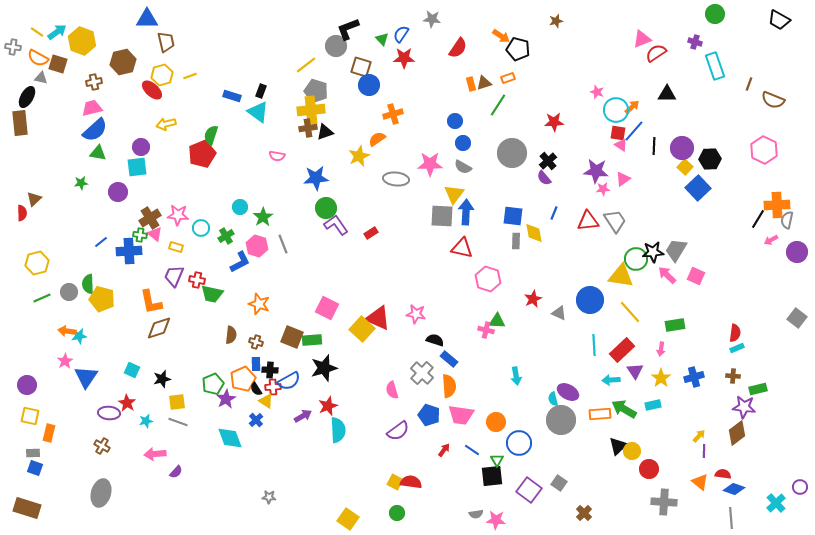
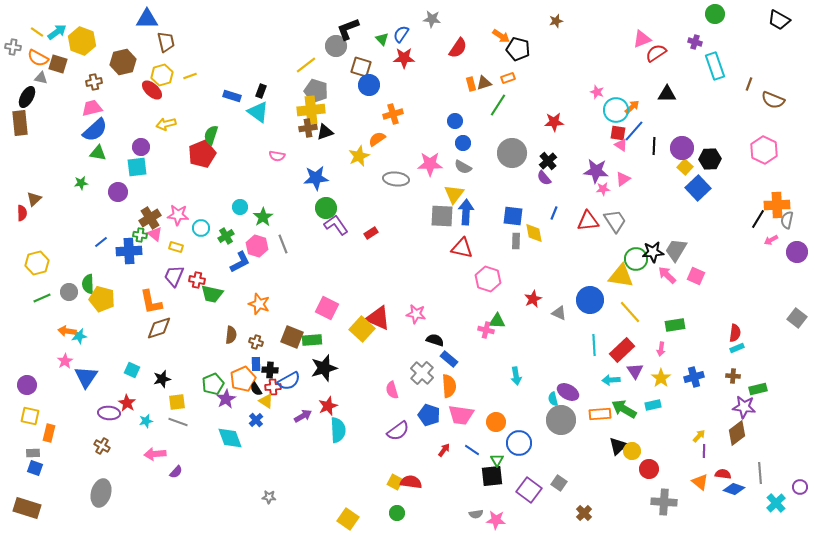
gray line at (731, 518): moved 29 px right, 45 px up
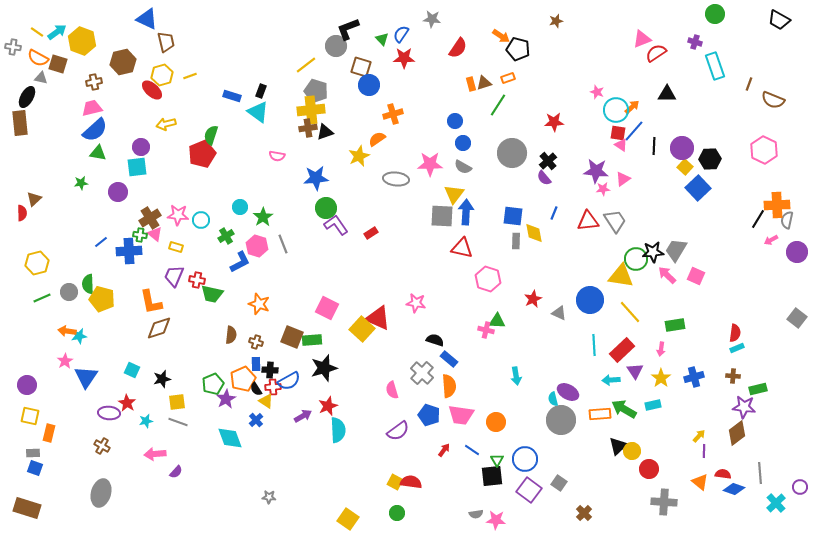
blue triangle at (147, 19): rotated 25 degrees clockwise
cyan circle at (201, 228): moved 8 px up
pink star at (416, 314): moved 11 px up
blue circle at (519, 443): moved 6 px right, 16 px down
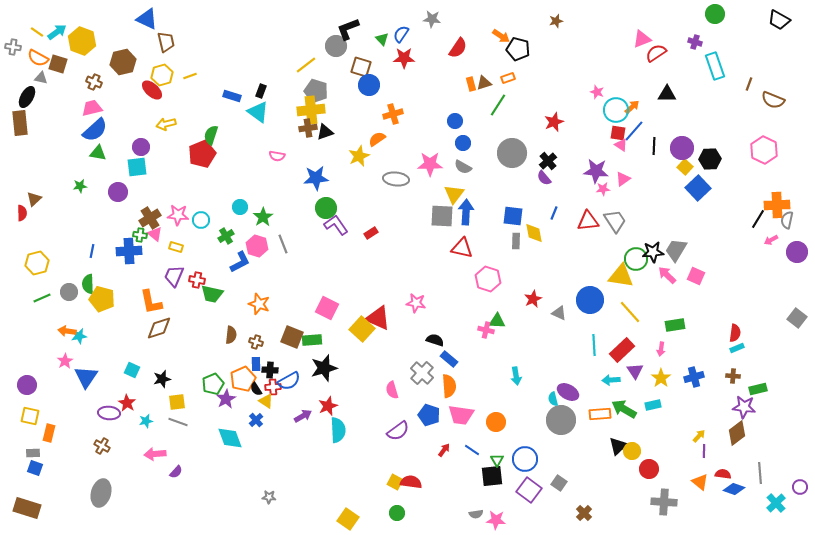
brown cross at (94, 82): rotated 35 degrees clockwise
red star at (554, 122): rotated 18 degrees counterclockwise
green star at (81, 183): moved 1 px left, 3 px down
blue line at (101, 242): moved 9 px left, 9 px down; rotated 40 degrees counterclockwise
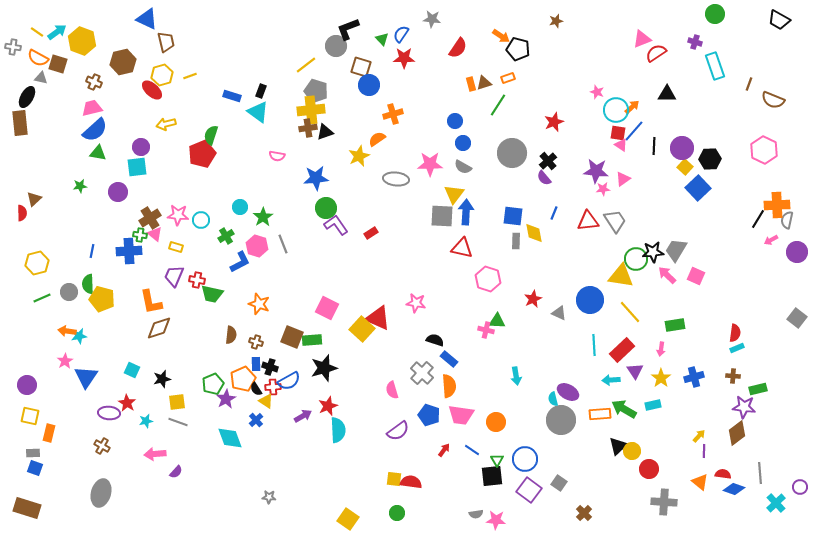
black cross at (270, 370): moved 3 px up; rotated 14 degrees clockwise
yellow square at (395, 482): moved 1 px left, 3 px up; rotated 21 degrees counterclockwise
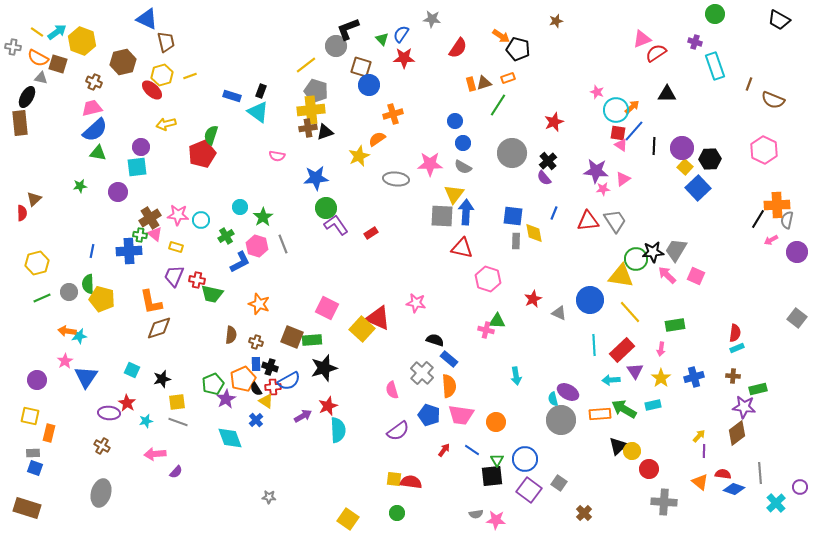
purple circle at (27, 385): moved 10 px right, 5 px up
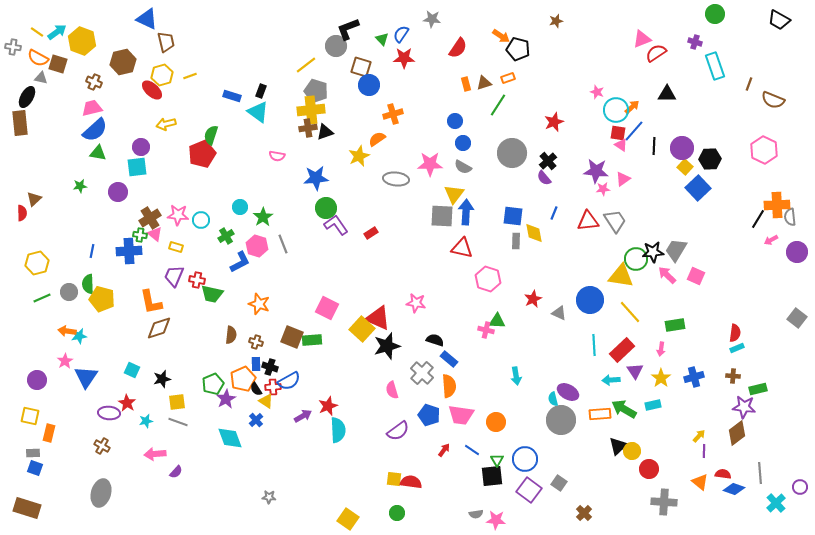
orange rectangle at (471, 84): moved 5 px left
gray semicircle at (787, 220): moved 3 px right, 3 px up; rotated 18 degrees counterclockwise
black star at (324, 368): moved 63 px right, 22 px up
